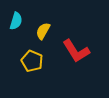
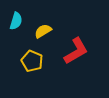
yellow semicircle: rotated 30 degrees clockwise
red L-shape: rotated 88 degrees counterclockwise
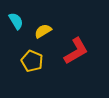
cyan semicircle: rotated 48 degrees counterclockwise
